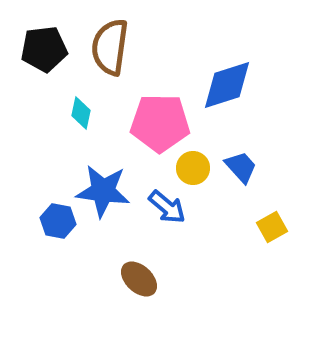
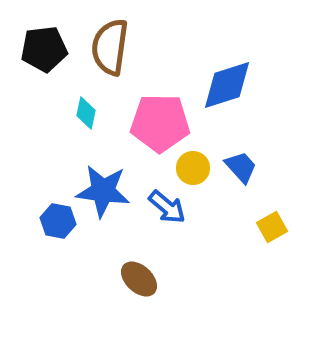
cyan diamond: moved 5 px right
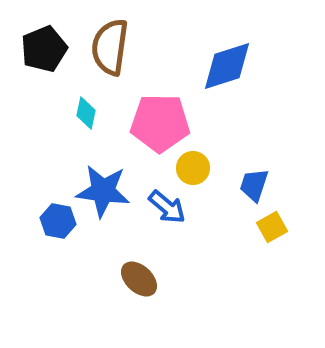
black pentagon: rotated 15 degrees counterclockwise
blue diamond: moved 19 px up
blue trapezoid: moved 13 px right, 18 px down; rotated 120 degrees counterclockwise
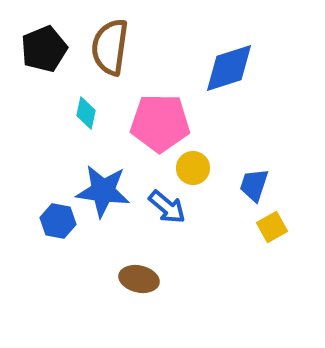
blue diamond: moved 2 px right, 2 px down
brown ellipse: rotated 30 degrees counterclockwise
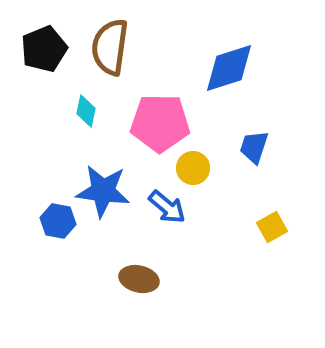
cyan diamond: moved 2 px up
blue trapezoid: moved 38 px up
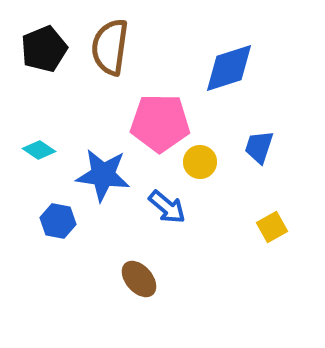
cyan diamond: moved 47 px left, 39 px down; rotated 68 degrees counterclockwise
blue trapezoid: moved 5 px right
yellow circle: moved 7 px right, 6 px up
blue star: moved 16 px up
brown ellipse: rotated 36 degrees clockwise
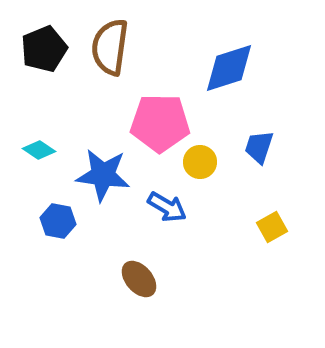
blue arrow: rotated 9 degrees counterclockwise
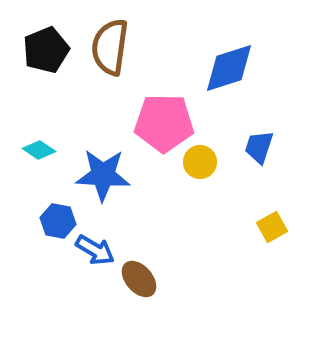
black pentagon: moved 2 px right, 1 px down
pink pentagon: moved 4 px right
blue star: rotated 4 degrees counterclockwise
blue arrow: moved 72 px left, 43 px down
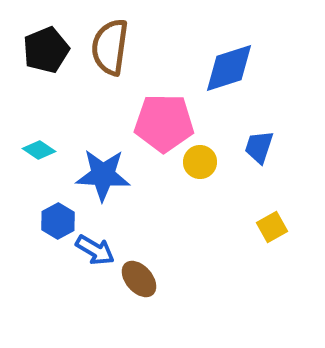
blue hexagon: rotated 20 degrees clockwise
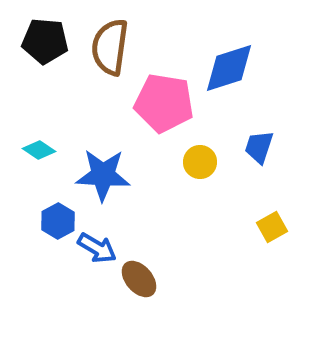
black pentagon: moved 1 px left, 9 px up; rotated 27 degrees clockwise
pink pentagon: moved 20 px up; rotated 8 degrees clockwise
blue arrow: moved 2 px right, 2 px up
